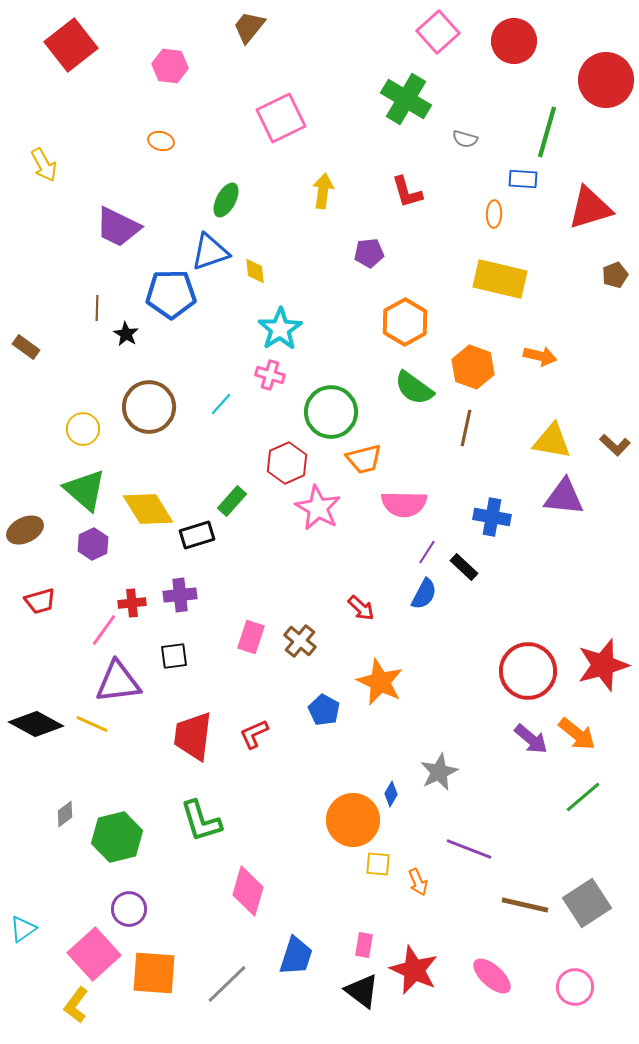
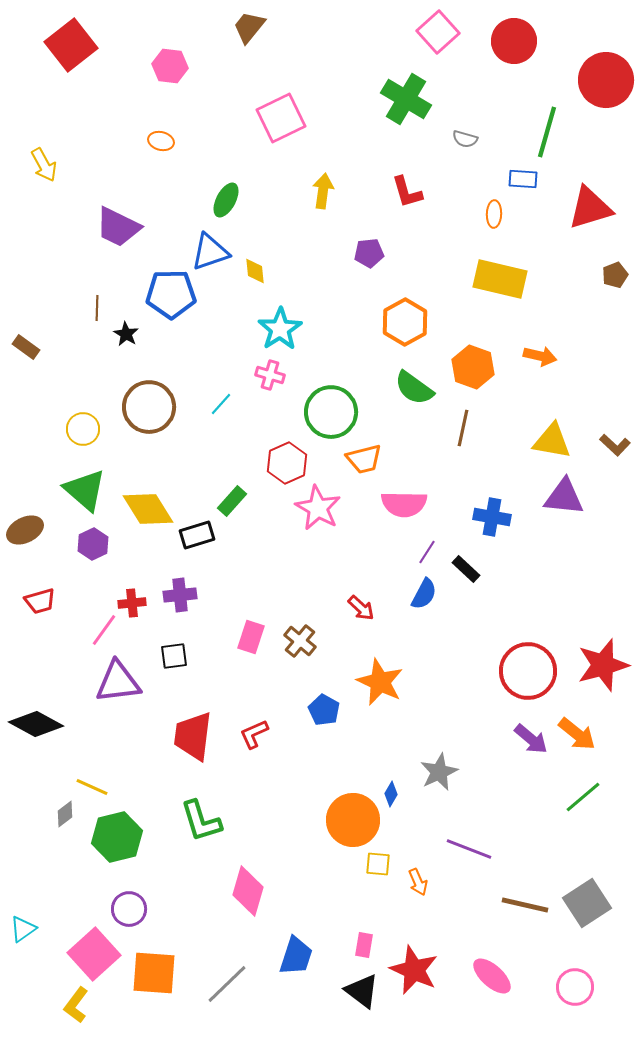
brown line at (466, 428): moved 3 px left
black rectangle at (464, 567): moved 2 px right, 2 px down
yellow line at (92, 724): moved 63 px down
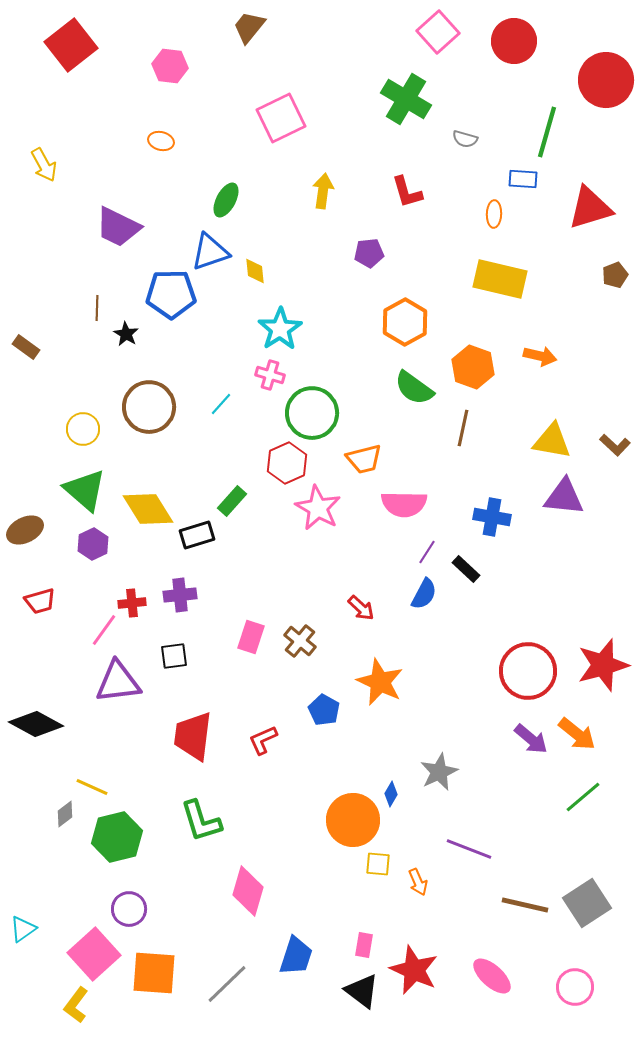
green circle at (331, 412): moved 19 px left, 1 px down
red L-shape at (254, 734): moved 9 px right, 6 px down
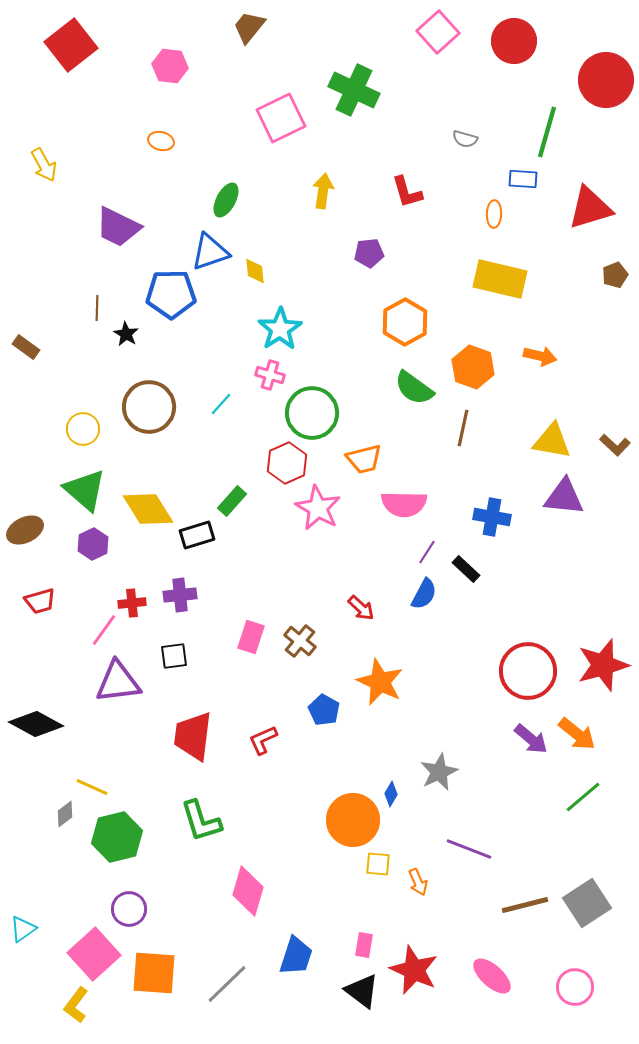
green cross at (406, 99): moved 52 px left, 9 px up; rotated 6 degrees counterclockwise
brown line at (525, 905): rotated 27 degrees counterclockwise
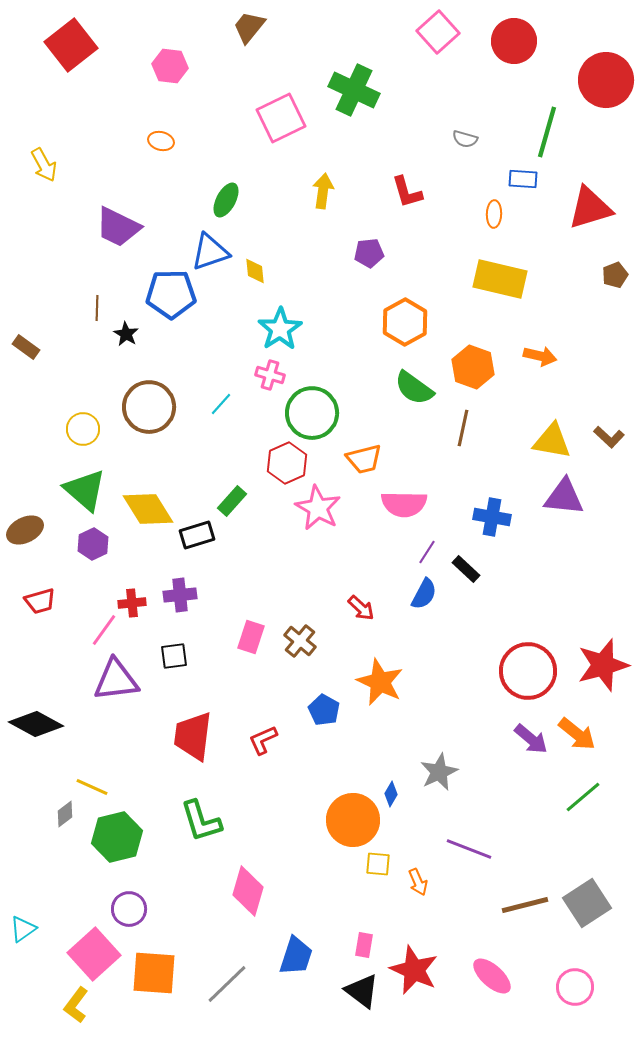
brown L-shape at (615, 445): moved 6 px left, 8 px up
purple triangle at (118, 682): moved 2 px left, 2 px up
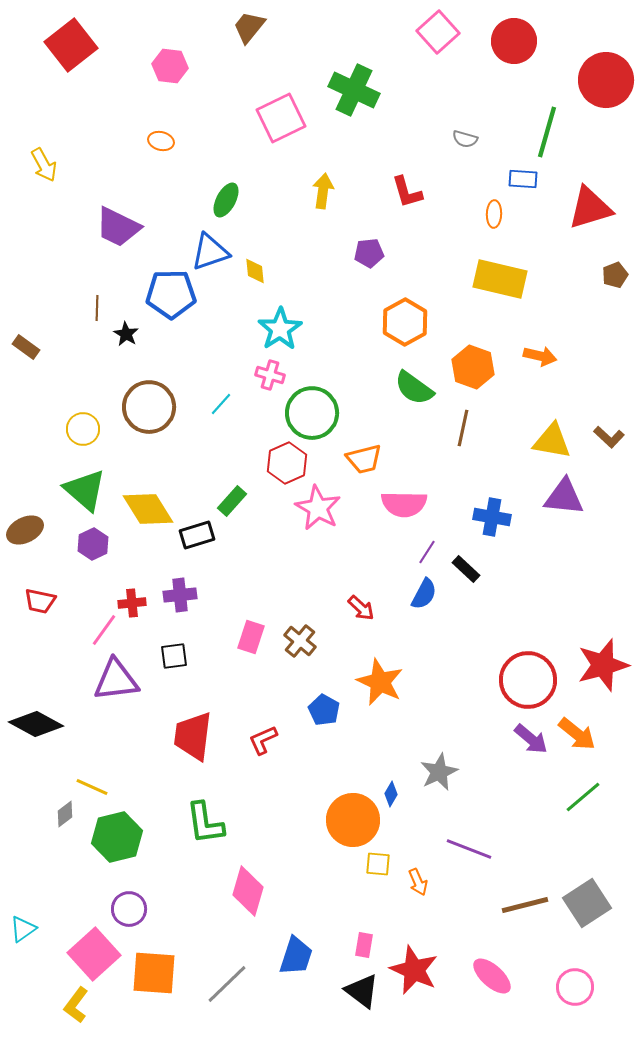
red trapezoid at (40, 601): rotated 28 degrees clockwise
red circle at (528, 671): moved 9 px down
green L-shape at (201, 821): moved 4 px right, 2 px down; rotated 9 degrees clockwise
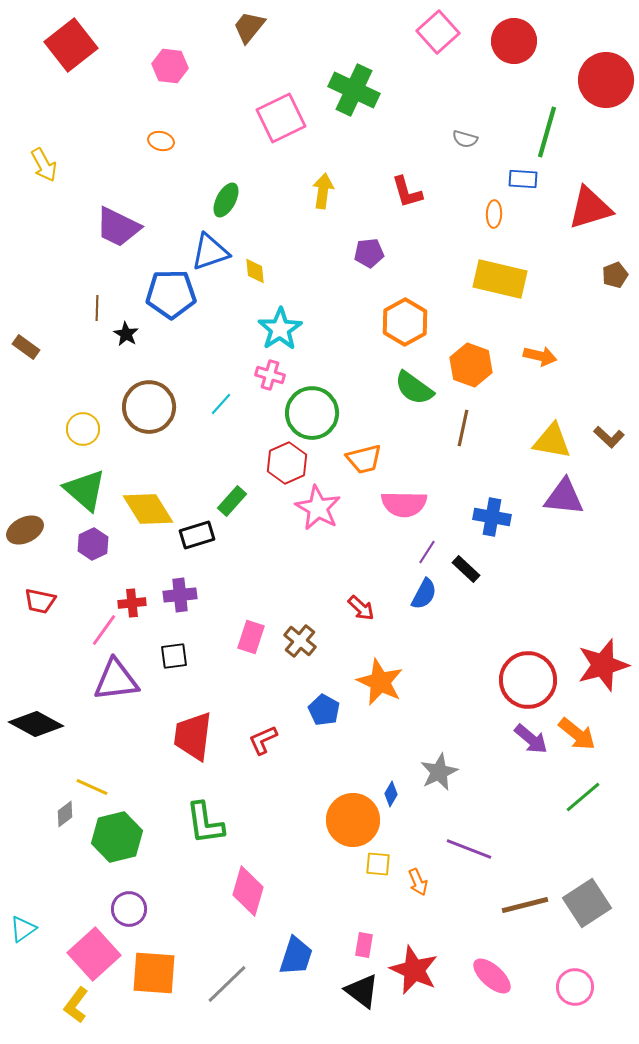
orange hexagon at (473, 367): moved 2 px left, 2 px up
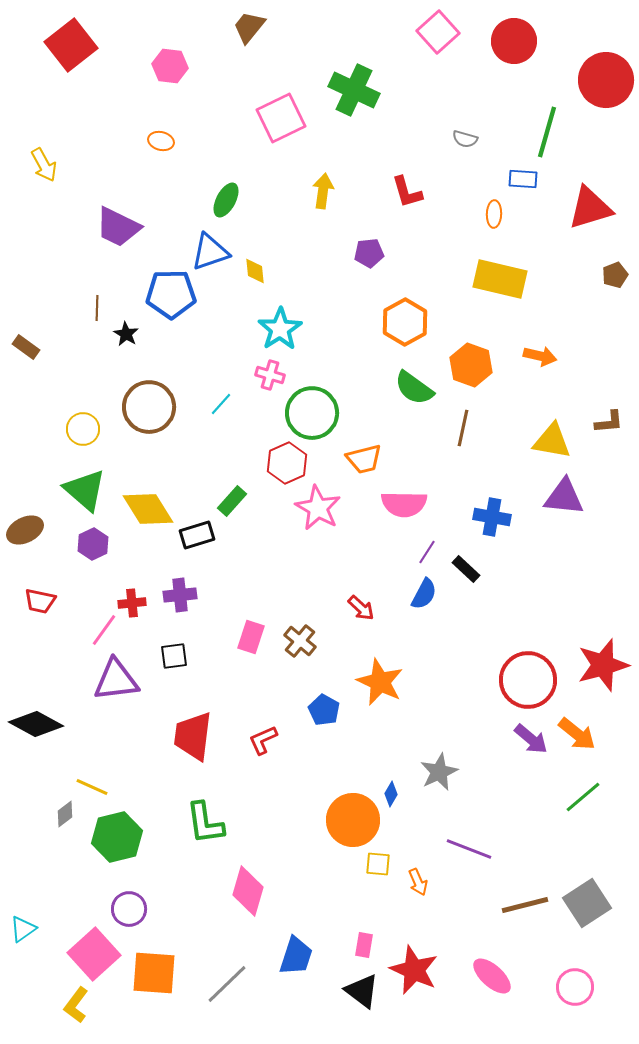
brown L-shape at (609, 437): moved 15 px up; rotated 48 degrees counterclockwise
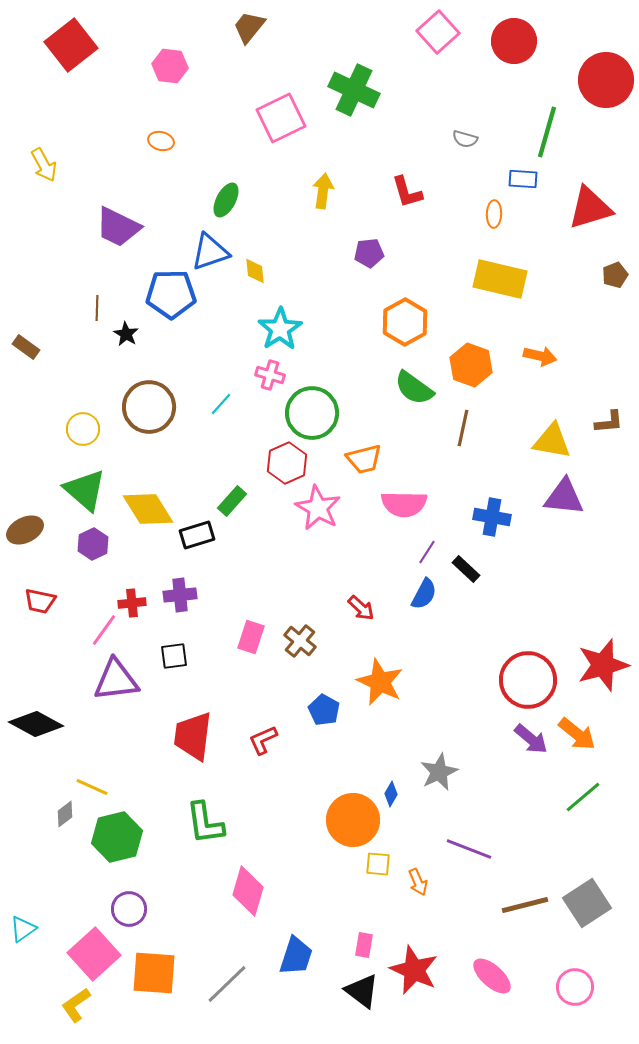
yellow L-shape at (76, 1005): rotated 18 degrees clockwise
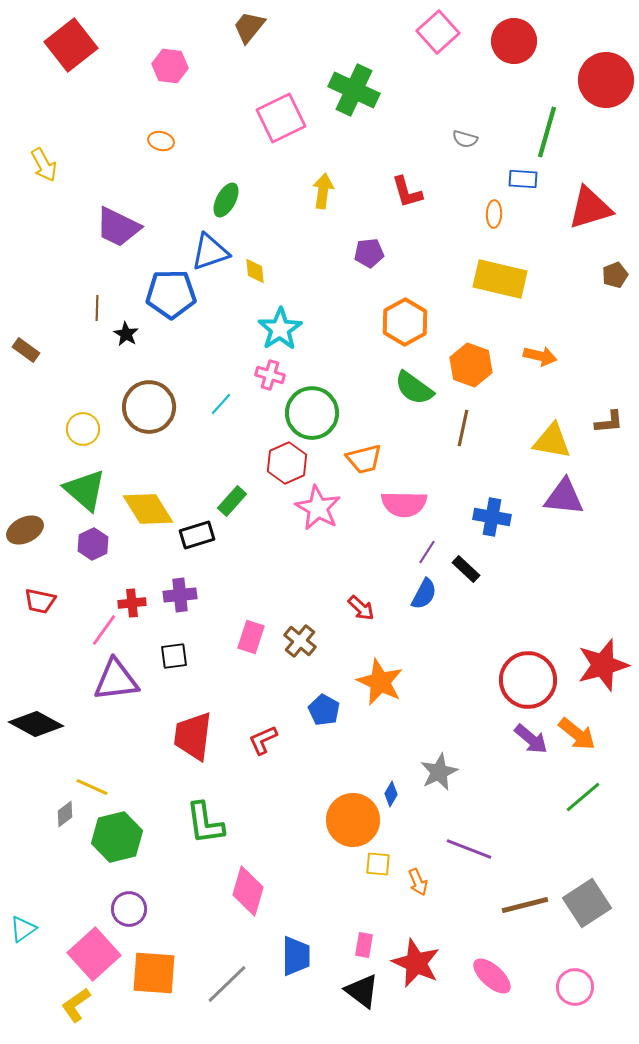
brown rectangle at (26, 347): moved 3 px down
blue trapezoid at (296, 956): rotated 18 degrees counterclockwise
red star at (414, 970): moved 2 px right, 7 px up
